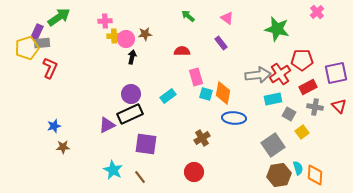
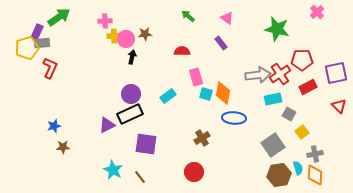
gray cross at (315, 107): moved 47 px down; rotated 21 degrees counterclockwise
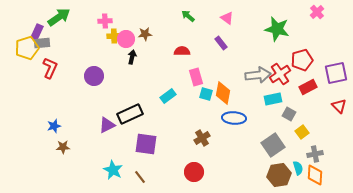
red pentagon at (302, 60): rotated 15 degrees counterclockwise
purple circle at (131, 94): moved 37 px left, 18 px up
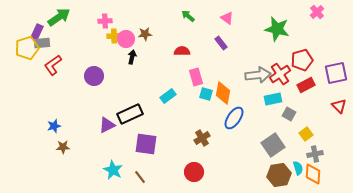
red L-shape at (50, 68): moved 3 px right, 3 px up; rotated 150 degrees counterclockwise
red rectangle at (308, 87): moved 2 px left, 2 px up
blue ellipse at (234, 118): rotated 60 degrees counterclockwise
yellow square at (302, 132): moved 4 px right, 2 px down
orange diamond at (315, 175): moved 2 px left, 1 px up
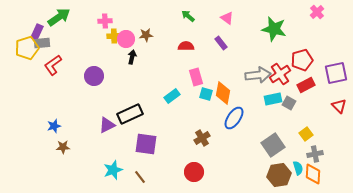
green star at (277, 29): moved 3 px left
brown star at (145, 34): moved 1 px right, 1 px down
red semicircle at (182, 51): moved 4 px right, 5 px up
cyan rectangle at (168, 96): moved 4 px right
gray square at (289, 114): moved 11 px up
cyan star at (113, 170): rotated 24 degrees clockwise
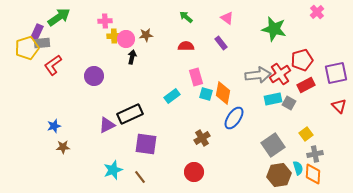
green arrow at (188, 16): moved 2 px left, 1 px down
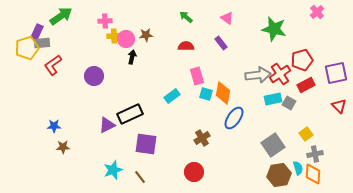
green arrow at (59, 17): moved 2 px right, 1 px up
pink rectangle at (196, 77): moved 1 px right, 1 px up
blue star at (54, 126): rotated 16 degrees clockwise
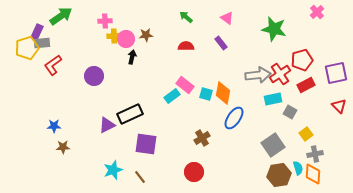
pink rectangle at (197, 76): moved 12 px left, 9 px down; rotated 36 degrees counterclockwise
gray square at (289, 103): moved 1 px right, 9 px down
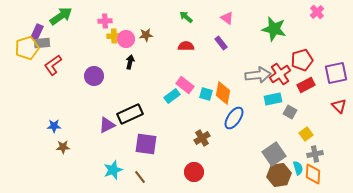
black arrow at (132, 57): moved 2 px left, 5 px down
gray square at (273, 145): moved 1 px right, 9 px down
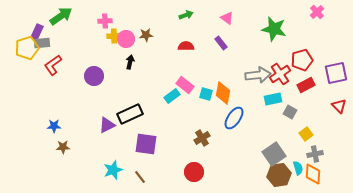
green arrow at (186, 17): moved 2 px up; rotated 120 degrees clockwise
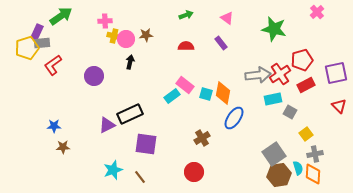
yellow cross at (114, 36): rotated 16 degrees clockwise
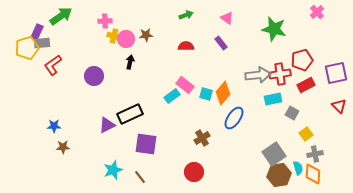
red cross at (280, 74): rotated 25 degrees clockwise
orange diamond at (223, 93): rotated 30 degrees clockwise
gray square at (290, 112): moved 2 px right, 1 px down
